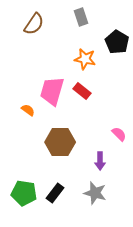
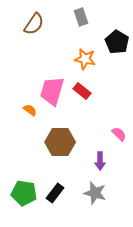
orange semicircle: moved 2 px right
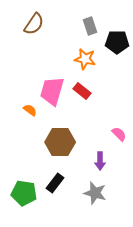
gray rectangle: moved 9 px right, 9 px down
black pentagon: rotated 30 degrees counterclockwise
black rectangle: moved 10 px up
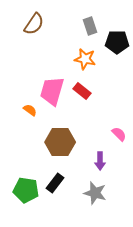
green pentagon: moved 2 px right, 3 px up
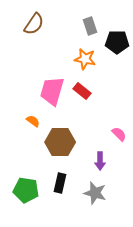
orange semicircle: moved 3 px right, 11 px down
black rectangle: moved 5 px right; rotated 24 degrees counterclockwise
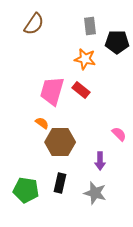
gray rectangle: rotated 12 degrees clockwise
red rectangle: moved 1 px left, 1 px up
orange semicircle: moved 9 px right, 2 px down
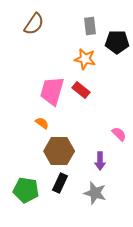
brown hexagon: moved 1 px left, 9 px down
black rectangle: rotated 12 degrees clockwise
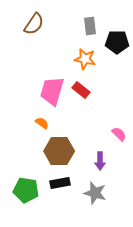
black rectangle: rotated 54 degrees clockwise
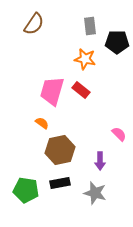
brown hexagon: moved 1 px right, 1 px up; rotated 12 degrees counterclockwise
